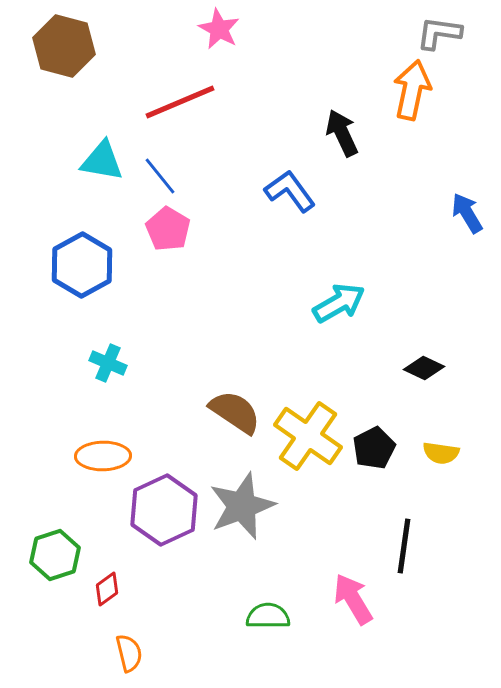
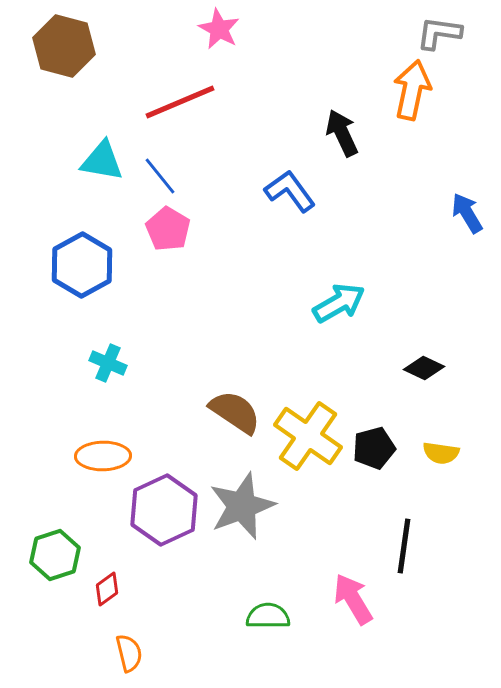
black pentagon: rotated 12 degrees clockwise
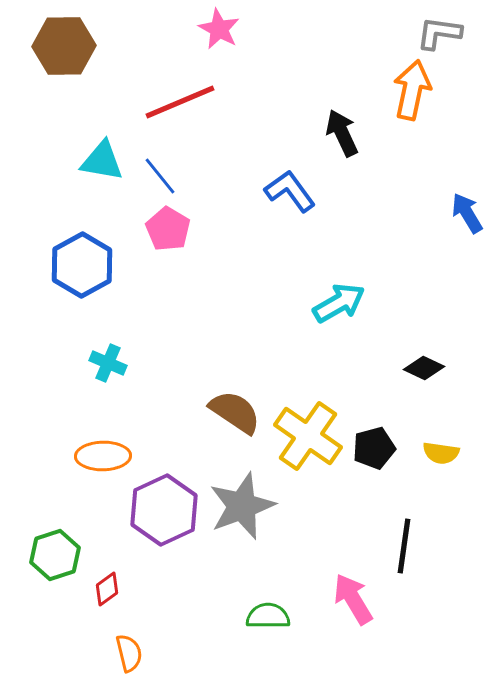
brown hexagon: rotated 16 degrees counterclockwise
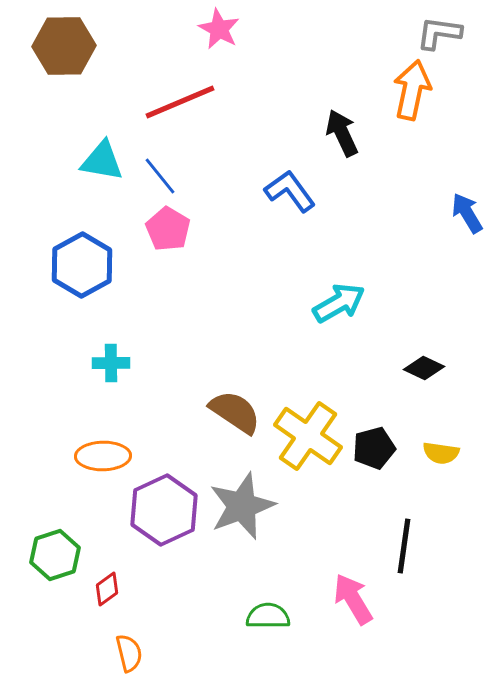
cyan cross: moved 3 px right; rotated 24 degrees counterclockwise
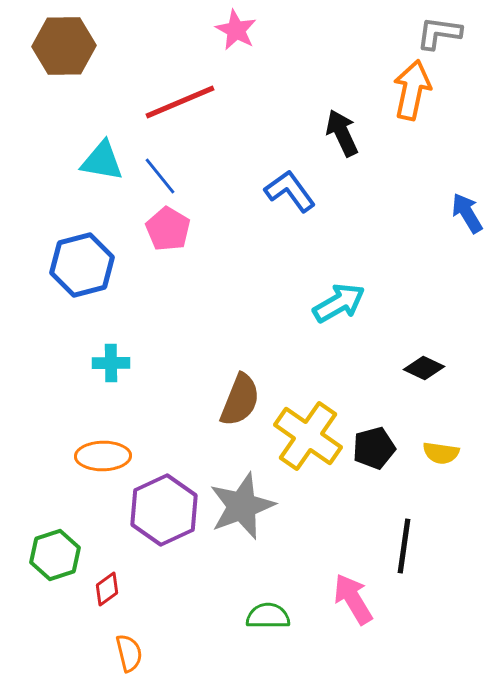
pink star: moved 17 px right, 1 px down
blue hexagon: rotated 14 degrees clockwise
brown semicircle: moved 5 px right, 12 px up; rotated 78 degrees clockwise
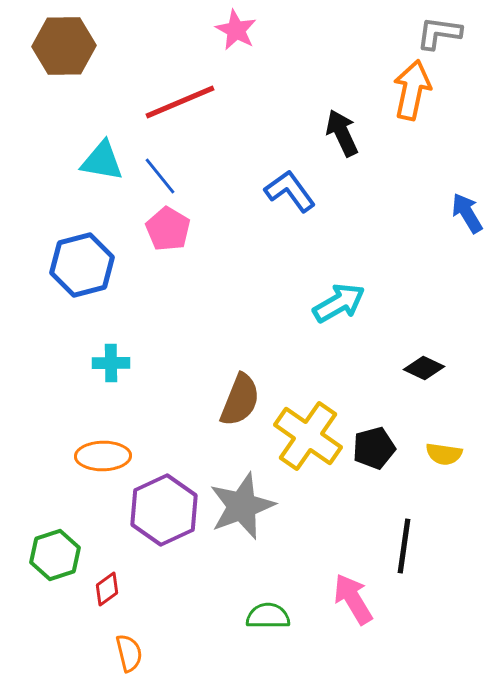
yellow semicircle: moved 3 px right, 1 px down
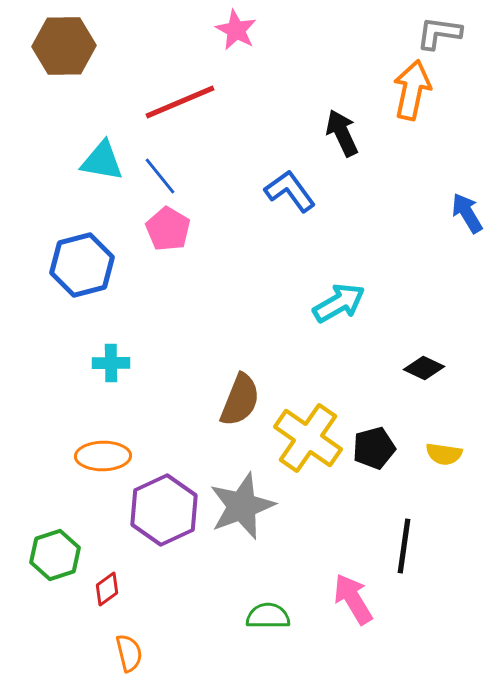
yellow cross: moved 2 px down
